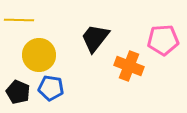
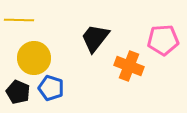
yellow circle: moved 5 px left, 3 px down
blue pentagon: rotated 10 degrees clockwise
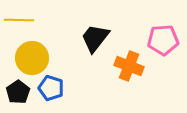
yellow circle: moved 2 px left
black pentagon: rotated 15 degrees clockwise
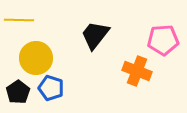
black trapezoid: moved 3 px up
yellow circle: moved 4 px right
orange cross: moved 8 px right, 5 px down
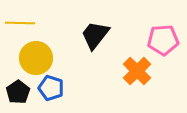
yellow line: moved 1 px right, 3 px down
orange cross: rotated 24 degrees clockwise
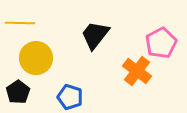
pink pentagon: moved 2 px left, 3 px down; rotated 24 degrees counterclockwise
orange cross: rotated 8 degrees counterclockwise
blue pentagon: moved 19 px right, 9 px down
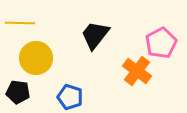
black pentagon: rotated 30 degrees counterclockwise
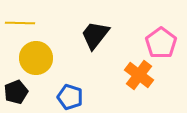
pink pentagon: rotated 8 degrees counterclockwise
orange cross: moved 2 px right, 4 px down
black pentagon: moved 2 px left; rotated 30 degrees counterclockwise
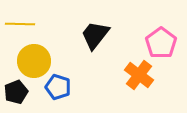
yellow line: moved 1 px down
yellow circle: moved 2 px left, 3 px down
blue pentagon: moved 12 px left, 10 px up
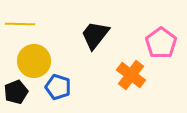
orange cross: moved 8 px left
